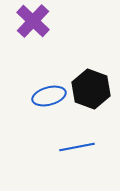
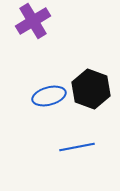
purple cross: rotated 16 degrees clockwise
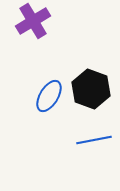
blue ellipse: rotated 44 degrees counterclockwise
blue line: moved 17 px right, 7 px up
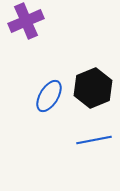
purple cross: moved 7 px left; rotated 8 degrees clockwise
black hexagon: moved 2 px right, 1 px up; rotated 18 degrees clockwise
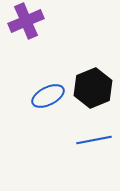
blue ellipse: moved 1 px left; rotated 32 degrees clockwise
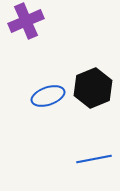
blue ellipse: rotated 8 degrees clockwise
blue line: moved 19 px down
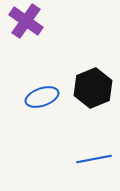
purple cross: rotated 32 degrees counterclockwise
blue ellipse: moved 6 px left, 1 px down
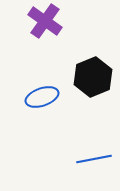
purple cross: moved 19 px right
black hexagon: moved 11 px up
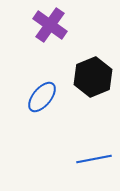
purple cross: moved 5 px right, 4 px down
blue ellipse: rotated 32 degrees counterclockwise
